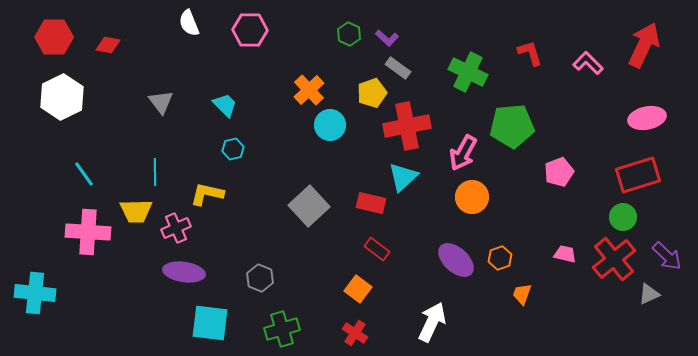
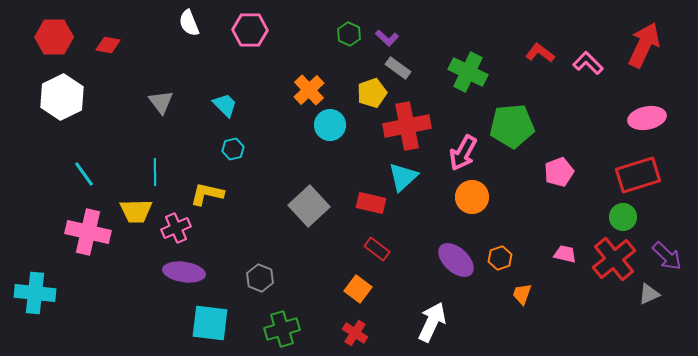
red L-shape at (530, 53): moved 10 px right; rotated 36 degrees counterclockwise
pink cross at (88, 232): rotated 9 degrees clockwise
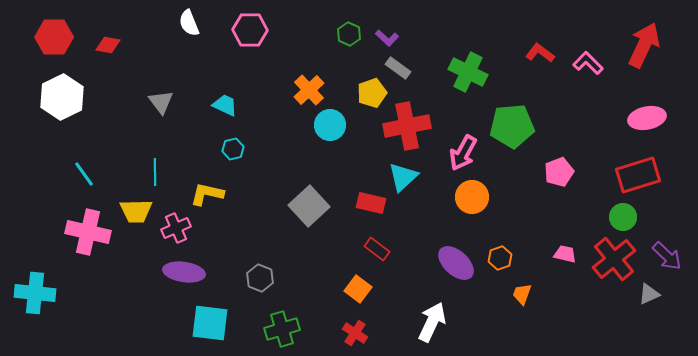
cyan trapezoid at (225, 105): rotated 20 degrees counterclockwise
purple ellipse at (456, 260): moved 3 px down
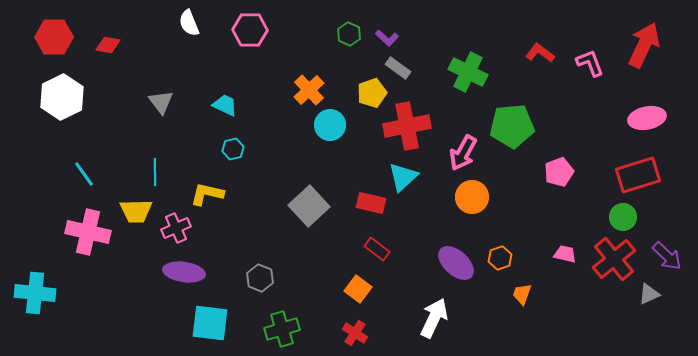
pink L-shape at (588, 63): moved 2 px right; rotated 24 degrees clockwise
white arrow at (432, 322): moved 2 px right, 4 px up
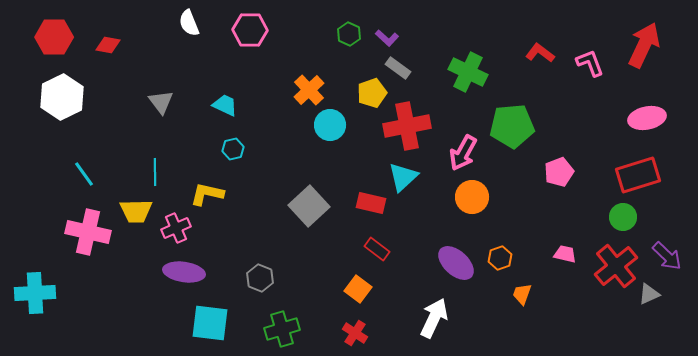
red cross at (614, 259): moved 2 px right, 7 px down
cyan cross at (35, 293): rotated 9 degrees counterclockwise
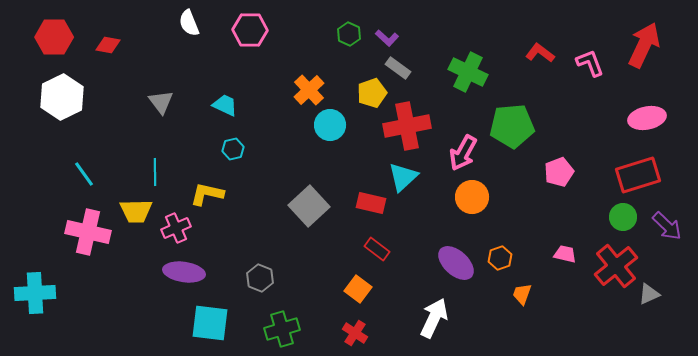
purple arrow at (667, 256): moved 30 px up
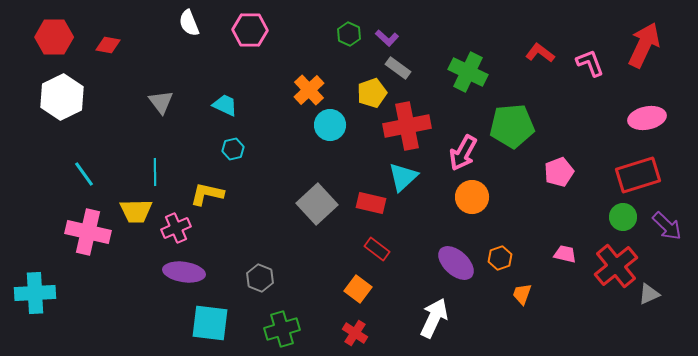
gray square at (309, 206): moved 8 px right, 2 px up
